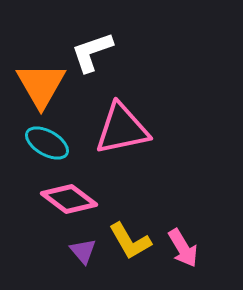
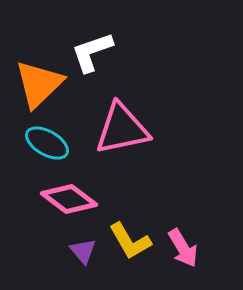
orange triangle: moved 2 px left, 1 px up; rotated 16 degrees clockwise
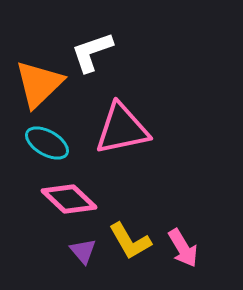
pink diamond: rotated 6 degrees clockwise
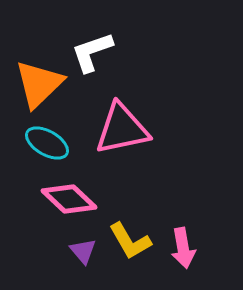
pink arrow: rotated 21 degrees clockwise
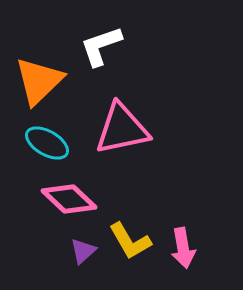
white L-shape: moved 9 px right, 6 px up
orange triangle: moved 3 px up
purple triangle: rotated 28 degrees clockwise
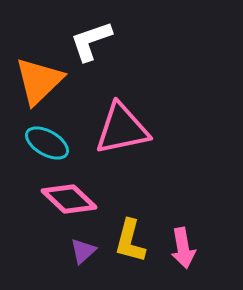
white L-shape: moved 10 px left, 5 px up
yellow L-shape: rotated 45 degrees clockwise
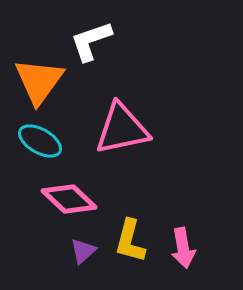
orange triangle: rotated 10 degrees counterclockwise
cyan ellipse: moved 7 px left, 2 px up
